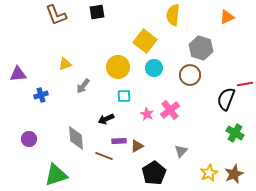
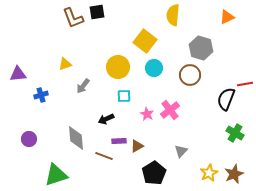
brown L-shape: moved 17 px right, 3 px down
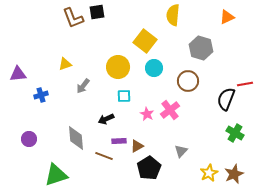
brown circle: moved 2 px left, 6 px down
black pentagon: moved 5 px left, 5 px up
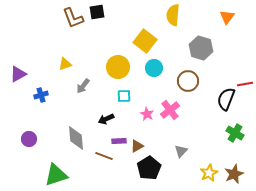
orange triangle: rotated 28 degrees counterclockwise
purple triangle: rotated 24 degrees counterclockwise
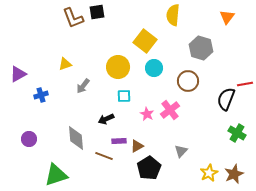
green cross: moved 2 px right
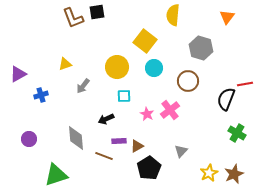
yellow circle: moved 1 px left
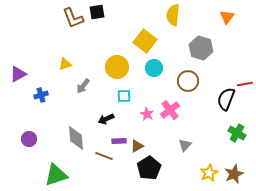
gray triangle: moved 4 px right, 6 px up
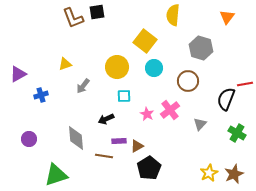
gray triangle: moved 15 px right, 21 px up
brown line: rotated 12 degrees counterclockwise
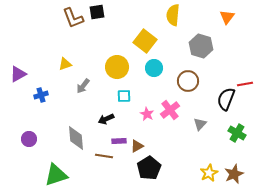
gray hexagon: moved 2 px up
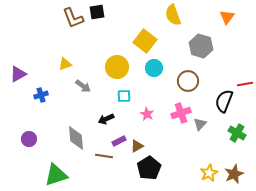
yellow semicircle: rotated 25 degrees counterclockwise
gray arrow: rotated 91 degrees counterclockwise
black semicircle: moved 2 px left, 2 px down
pink cross: moved 11 px right, 3 px down; rotated 18 degrees clockwise
purple rectangle: rotated 24 degrees counterclockwise
